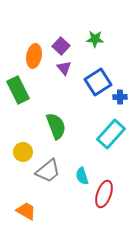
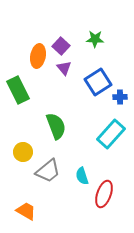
orange ellipse: moved 4 px right
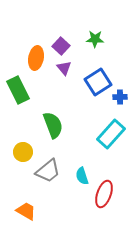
orange ellipse: moved 2 px left, 2 px down
green semicircle: moved 3 px left, 1 px up
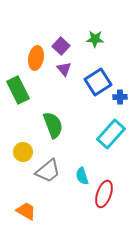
purple triangle: moved 1 px down
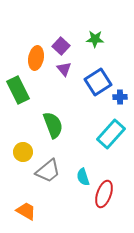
cyan semicircle: moved 1 px right, 1 px down
